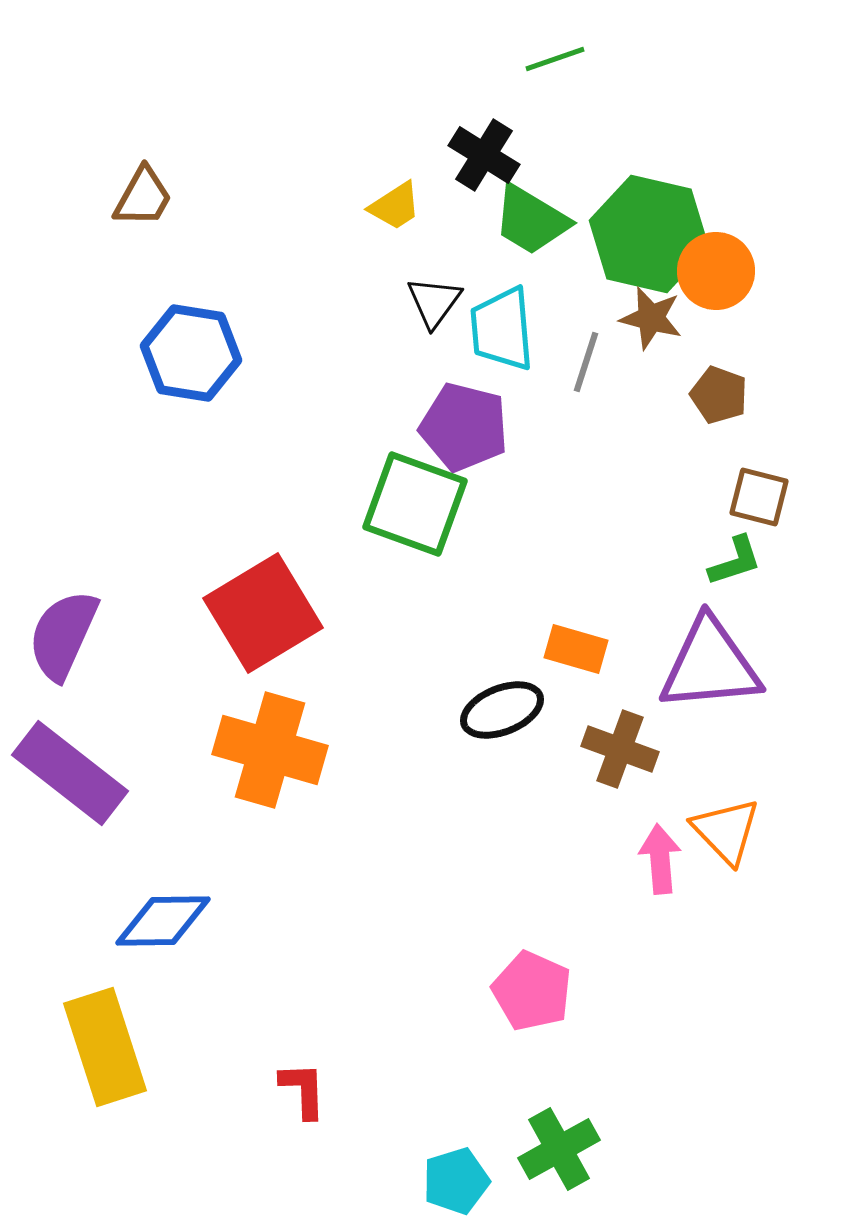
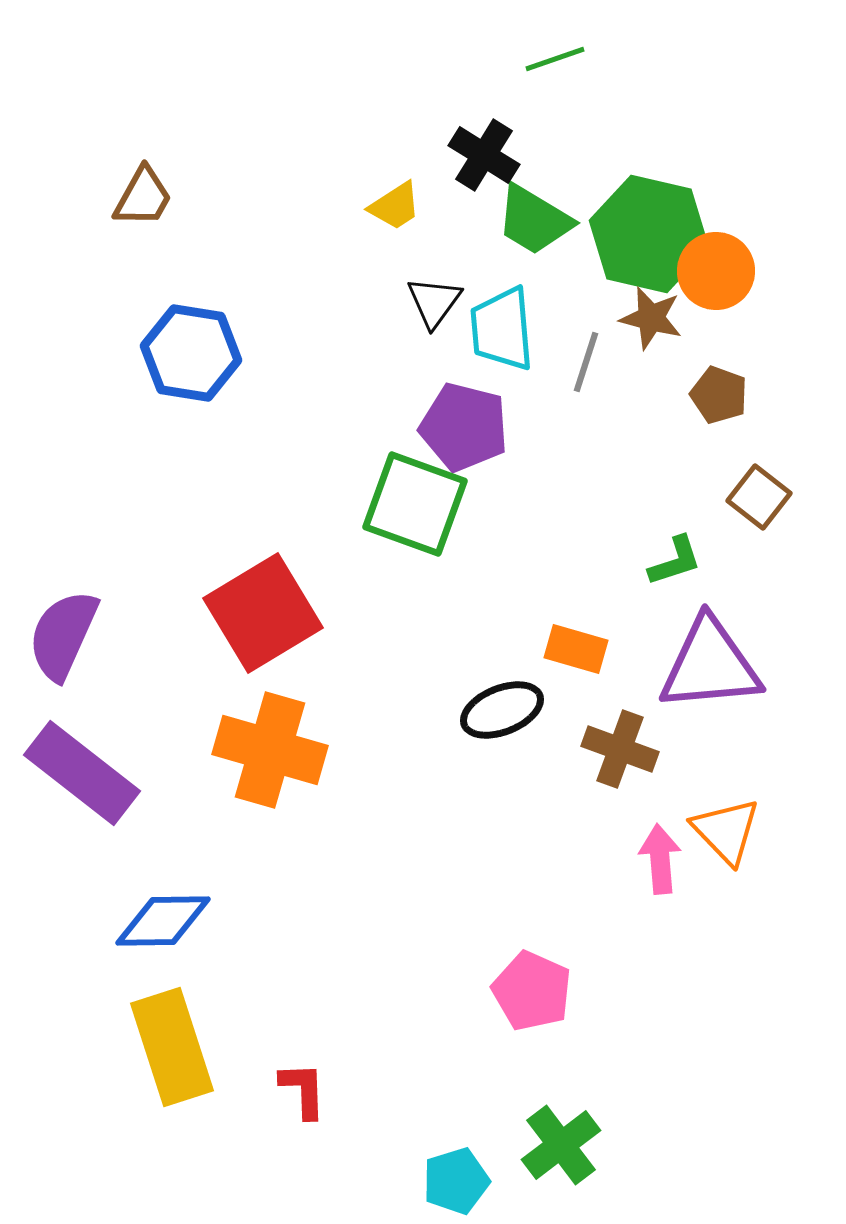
green trapezoid: moved 3 px right
brown square: rotated 24 degrees clockwise
green L-shape: moved 60 px left
purple rectangle: moved 12 px right
yellow rectangle: moved 67 px right
green cross: moved 2 px right, 4 px up; rotated 8 degrees counterclockwise
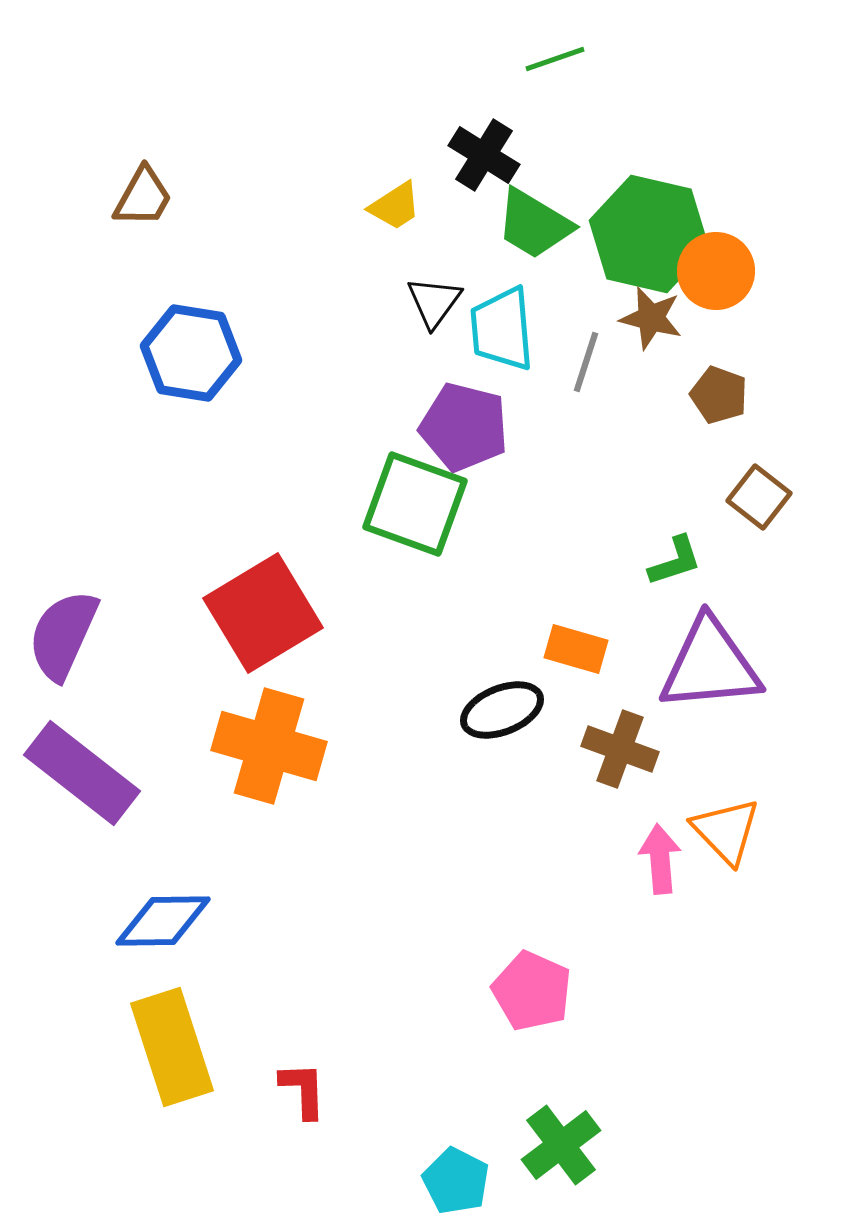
green trapezoid: moved 4 px down
orange cross: moved 1 px left, 4 px up
cyan pentagon: rotated 28 degrees counterclockwise
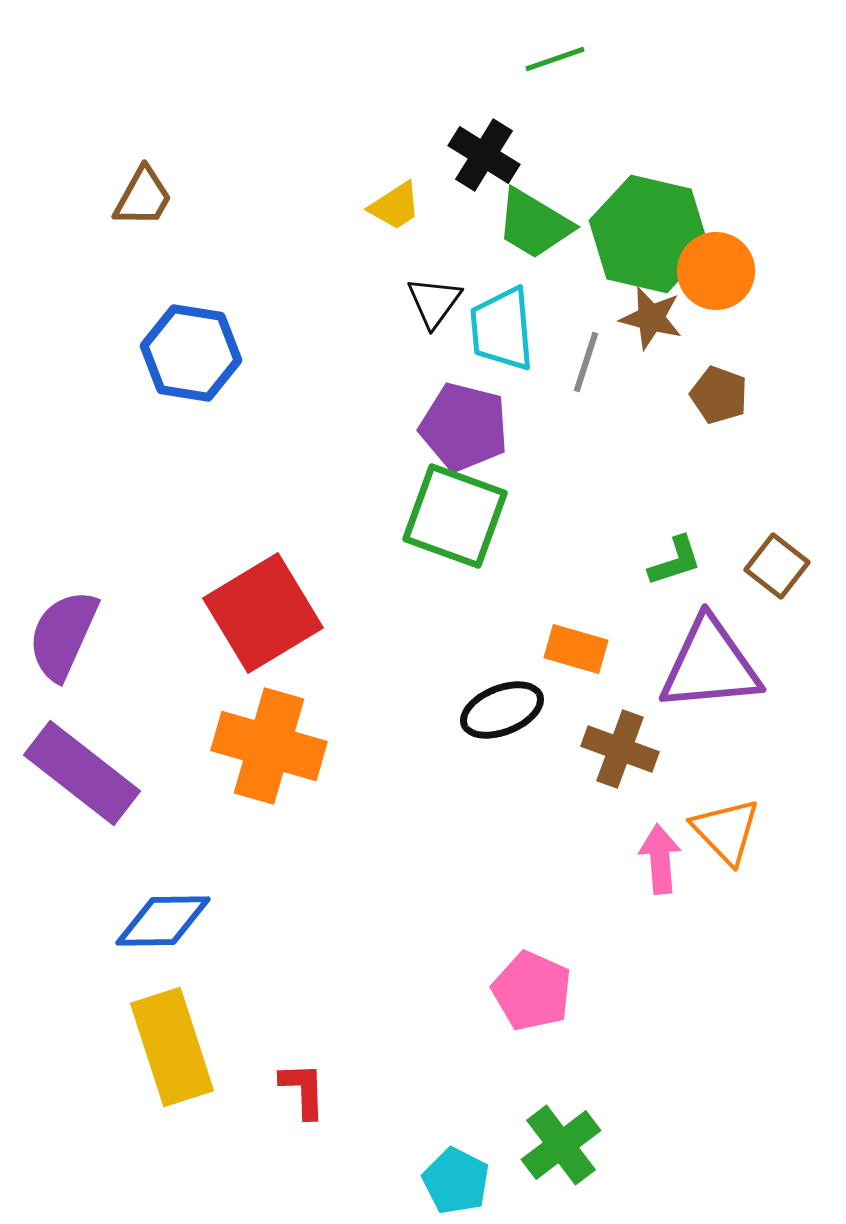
brown square: moved 18 px right, 69 px down
green square: moved 40 px right, 12 px down
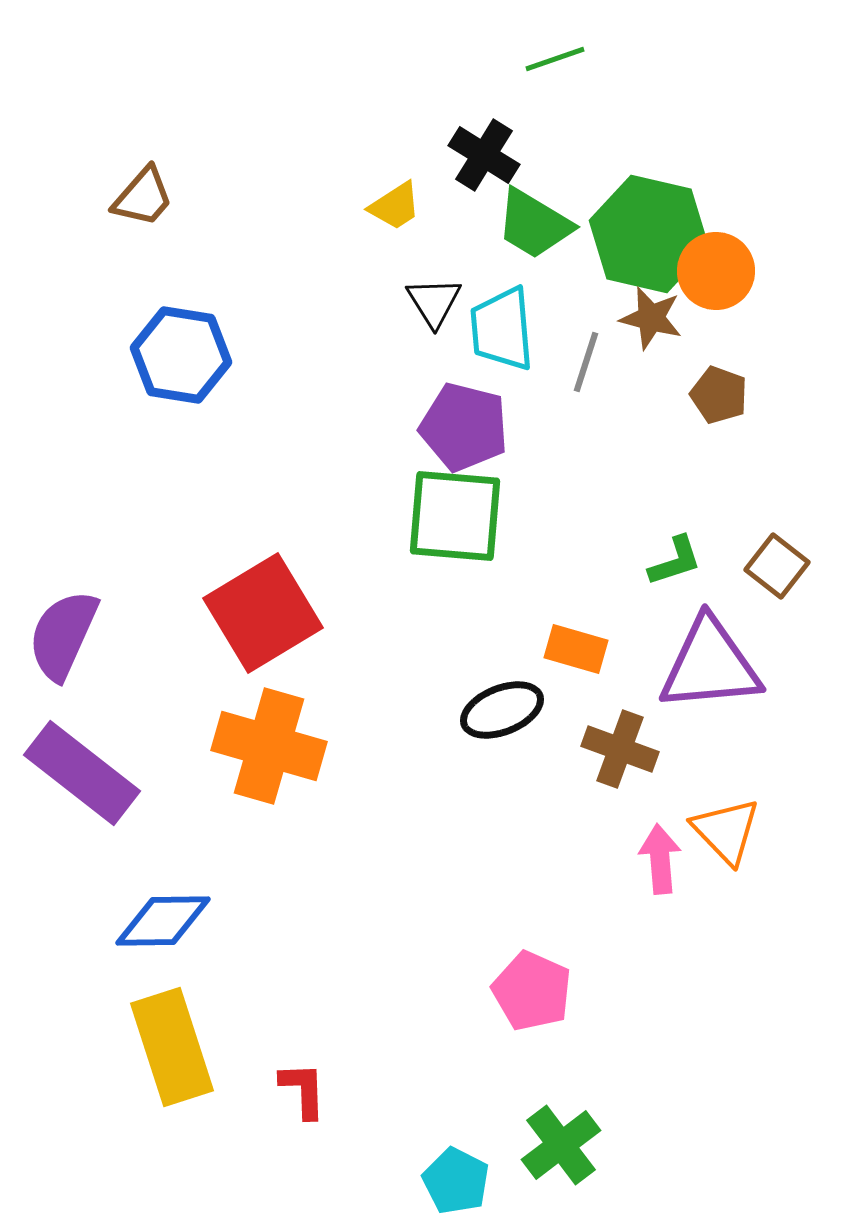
brown trapezoid: rotated 12 degrees clockwise
black triangle: rotated 8 degrees counterclockwise
blue hexagon: moved 10 px left, 2 px down
green square: rotated 15 degrees counterclockwise
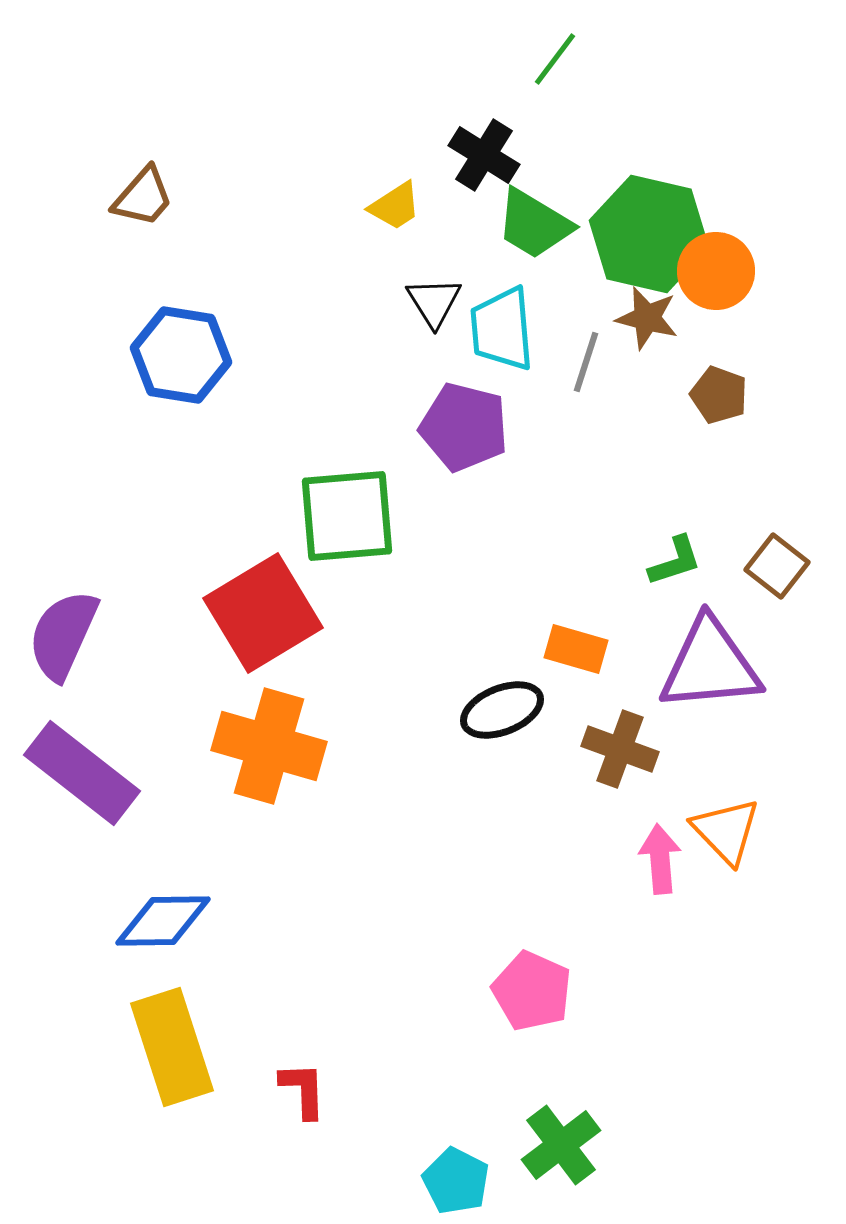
green line: rotated 34 degrees counterclockwise
brown star: moved 4 px left
green square: moved 108 px left; rotated 10 degrees counterclockwise
